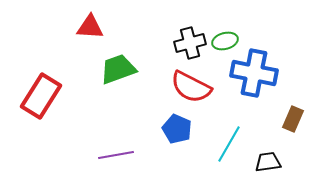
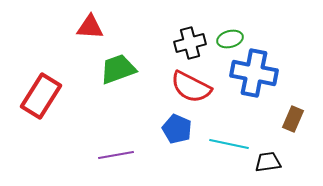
green ellipse: moved 5 px right, 2 px up
cyan line: rotated 72 degrees clockwise
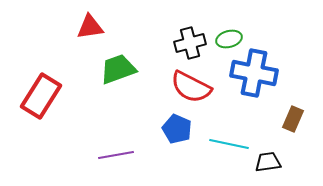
red triangle: rotated 12 degrees counterclockwise
green ellipse: moved 1 px left
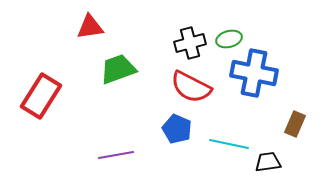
brown rectangle: moved 2 px right, 5 px down
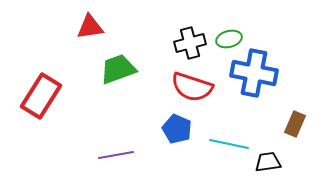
red semicircle: moved 1 px right; rotated 9 degrees counterclockwise
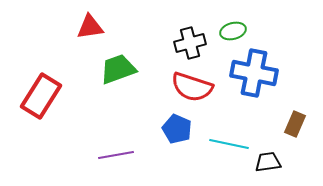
green ellipse: moved 4 px right, 8 px up
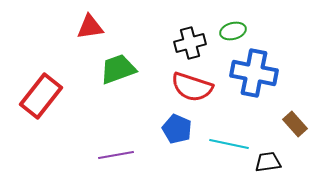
red rectangle: rotated 6 degrees clockwise
brown rectangle: rotated 65 degrees counterclockwise
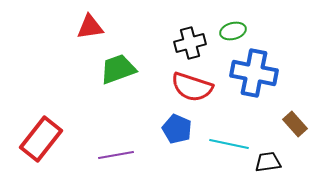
red rectangle: moved 43 px down
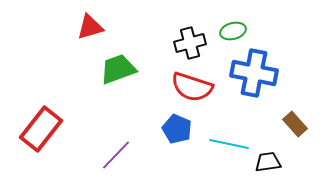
red triangle: rotated 8 degrees counterclockwise
red rectangle: moved 10 px up
purple line: rotated 36 degrees counterclockwise
